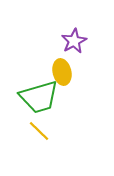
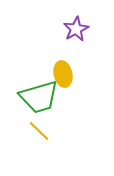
purple star: moved 2 px right, 12 px up
yellow ellipse: moved 1 px right, 2 px down
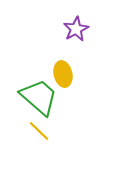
green trapezoid: rotated 123 degrees counterclockwise
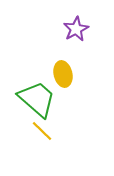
green trapezoid: moved 2 px left, 2 px down
yellow line: moved 3 px right
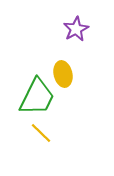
green trapezoid: moved 2 px up; rotated 75 degrees clockwise
yellow line: moved 1 px left, 2 px down
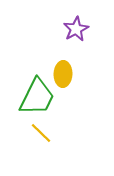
yellow ellipse: rotated 15 degrees clockwise
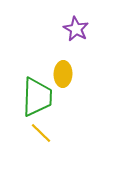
purple star: rotated 15 degrees counterclockwise
green trapezoid: rotated 24 degrees counterclockwise
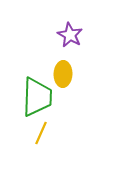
purple star: moved 6 px left, 6 px down
yellow line: rotated 70 degrees clockwise
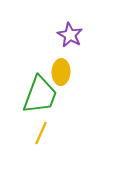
yellow ellipse: moved 2 px left, 2 px up
green trapezoid: moved 3 px right, 2 px up; rotated 18 degrees clockwise
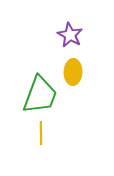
yellow ellipse: moved 12 px right
yellow line: rotated 25 degrees counterclockwise
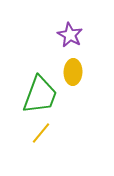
yellow line: rotated 40 degrees clockwise
